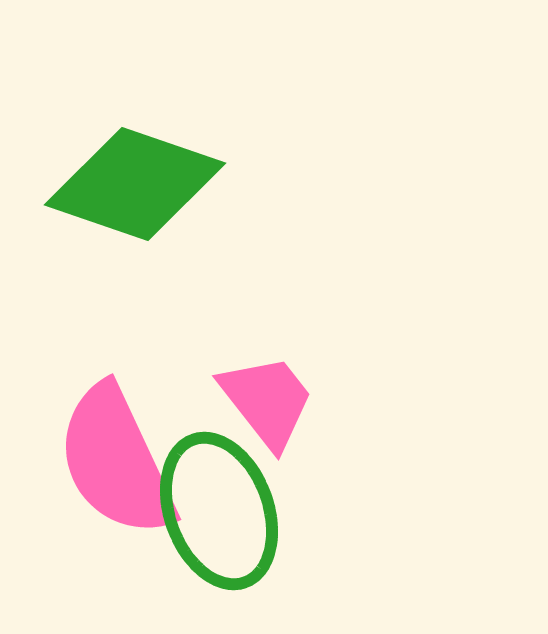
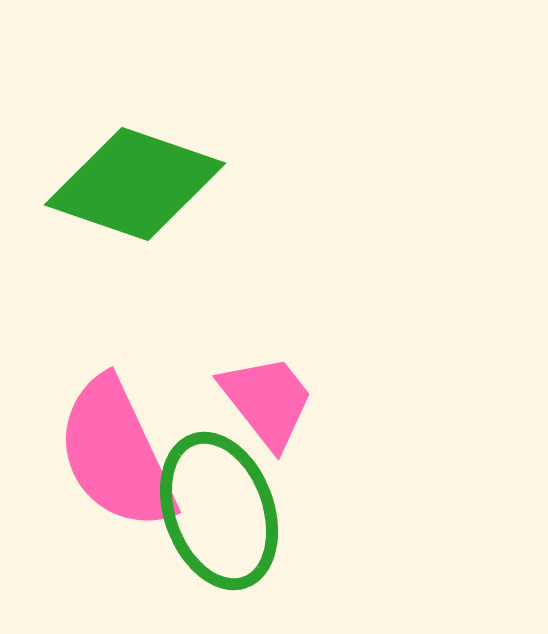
pink semicircle: moved 7 px up
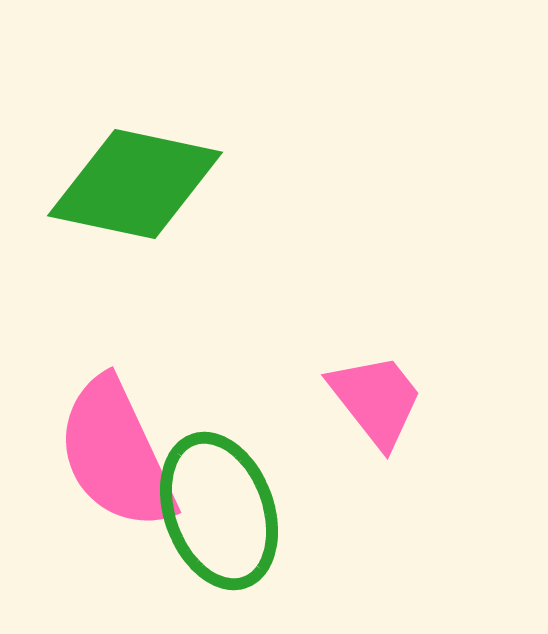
green diamond: rotated 7 degrees counterclockwise
pink trapezoid: moved 109 px right, 1 px up
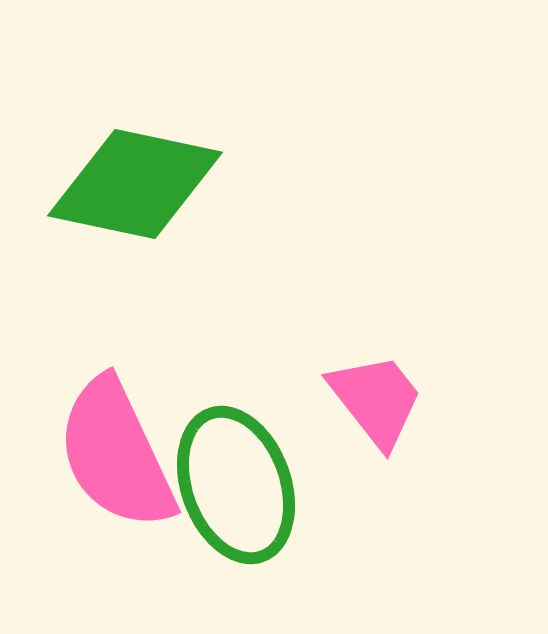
green ellipse: moved 17 px right, 26 px up
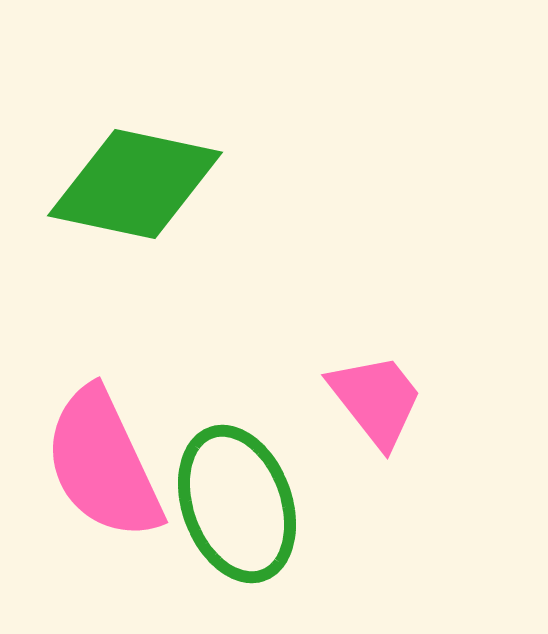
pink semicircle: moved 13 px left, 10 px down
green ellipse: moved 1 px right, 19 px down
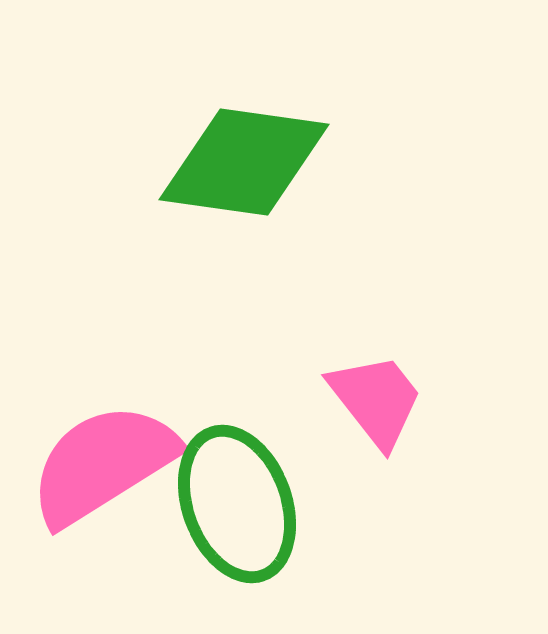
green diamond: moved 109 px right, 22 px up; rotated 4 degrees counterclockwise
pink semicircle: rotated 83 degrees clockwise
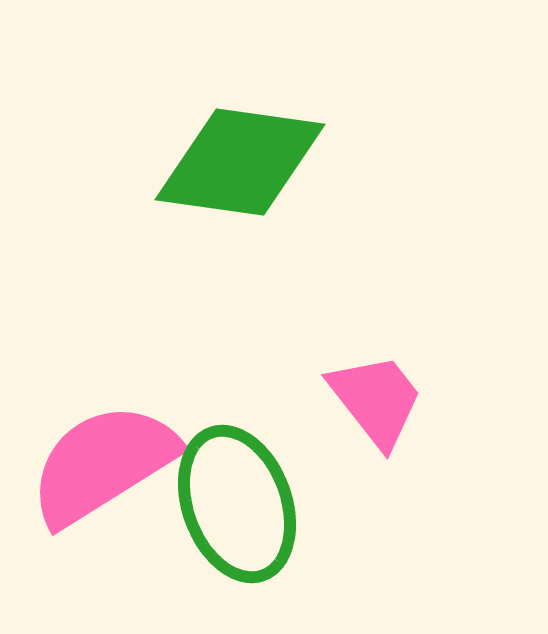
green diamond: moved 4 px left
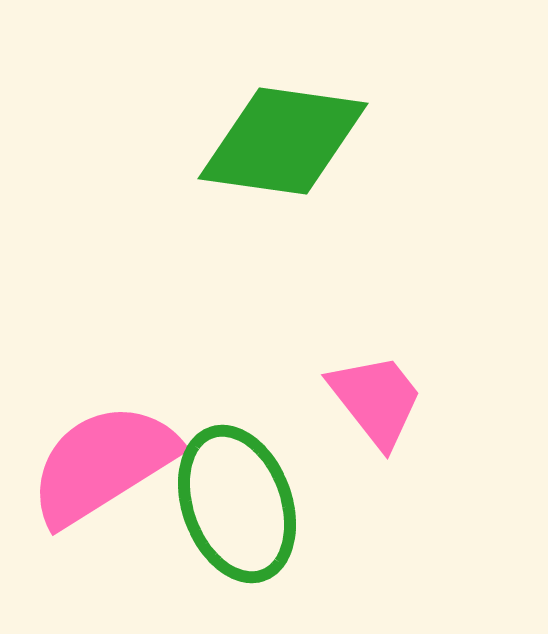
green diamond: moved 43 px right, 21 px up
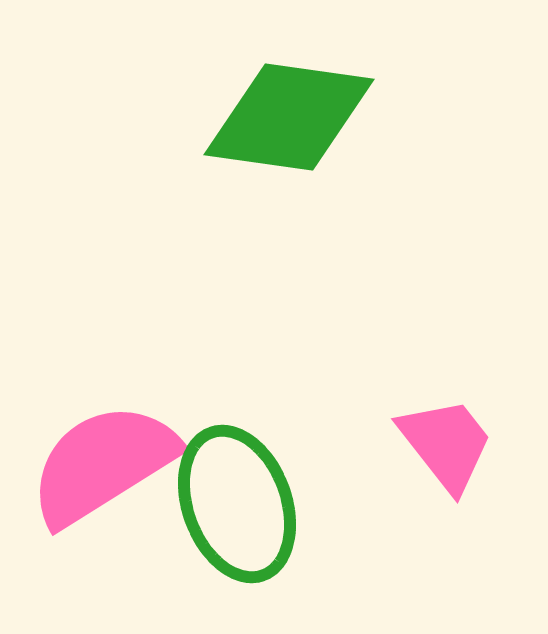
green diamond: moved 6 px right, 24 px up
pink trapezoid: moved 70 px right, 44 px down
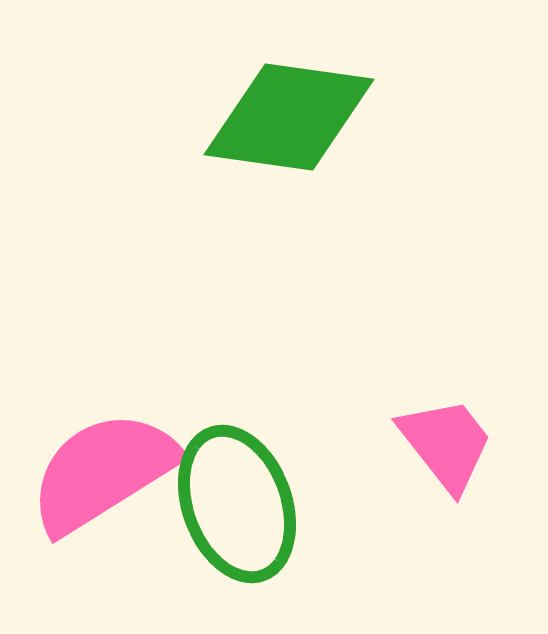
pink semicircle: moved 8 px down
